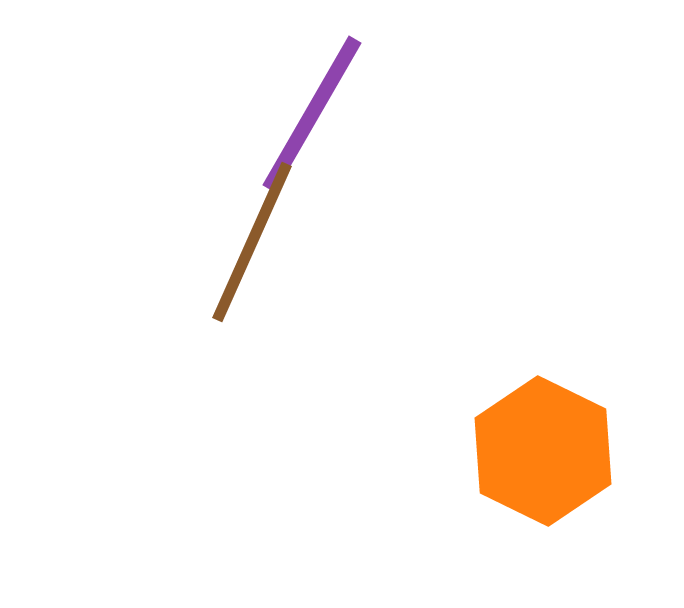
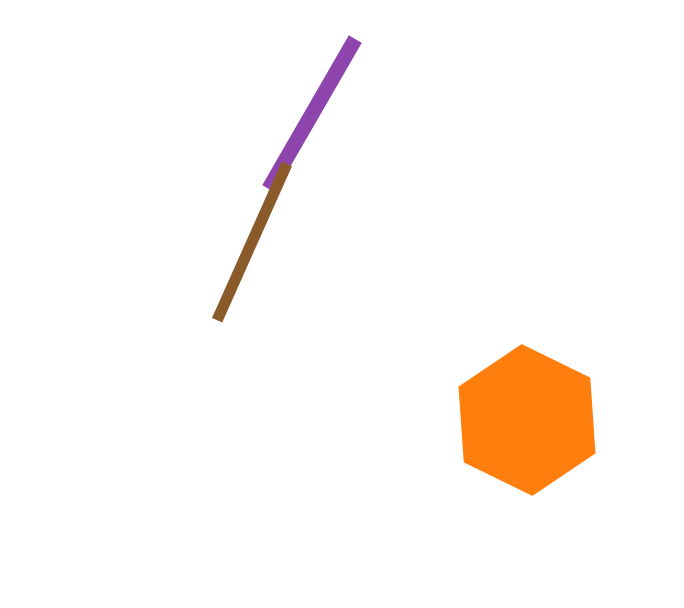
orange hexagon: moved 16 px left, 31 px up
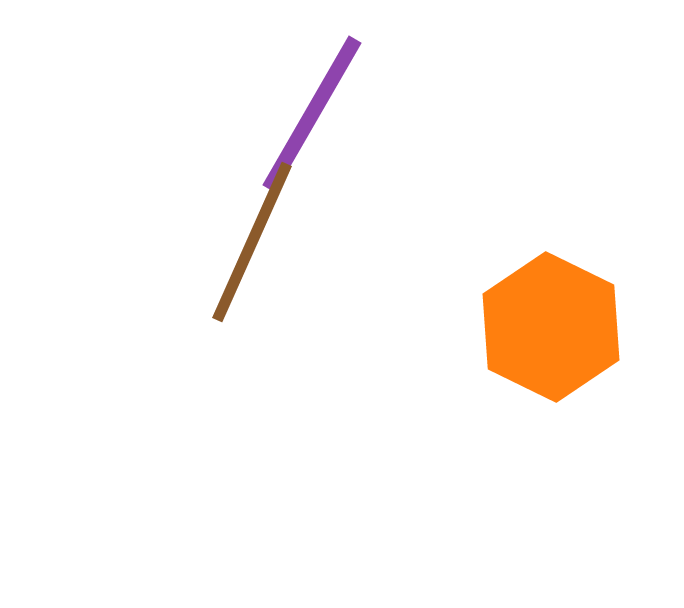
orange hexagon: moved 24 px right, 93 px up
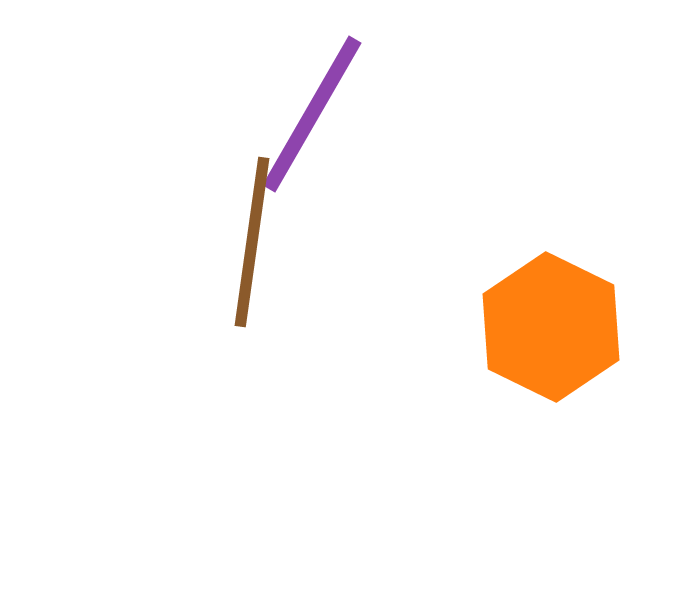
brown line: rotated 16 degrees counterclockwise
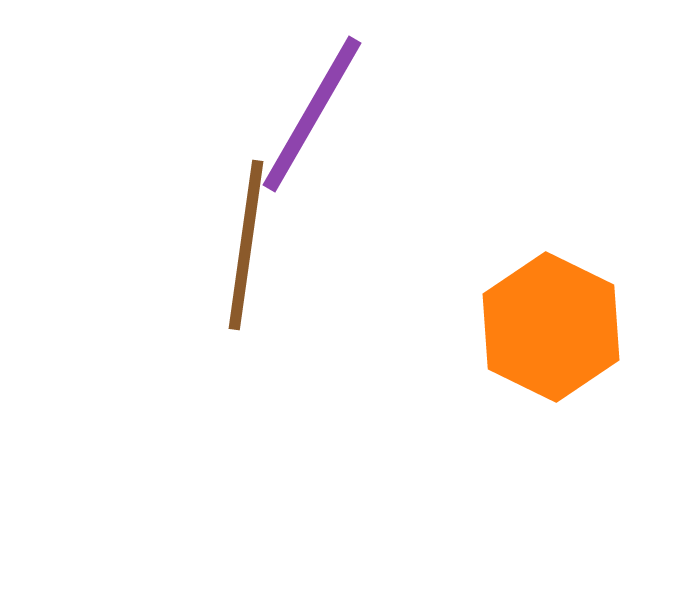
brown line: moved 6 px left, 3 px down
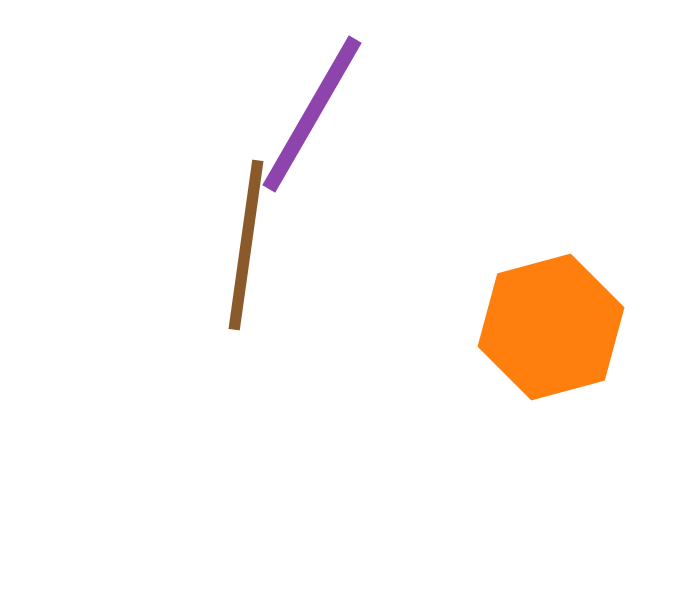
orange hexagon: rotated 19 degrees clockwise
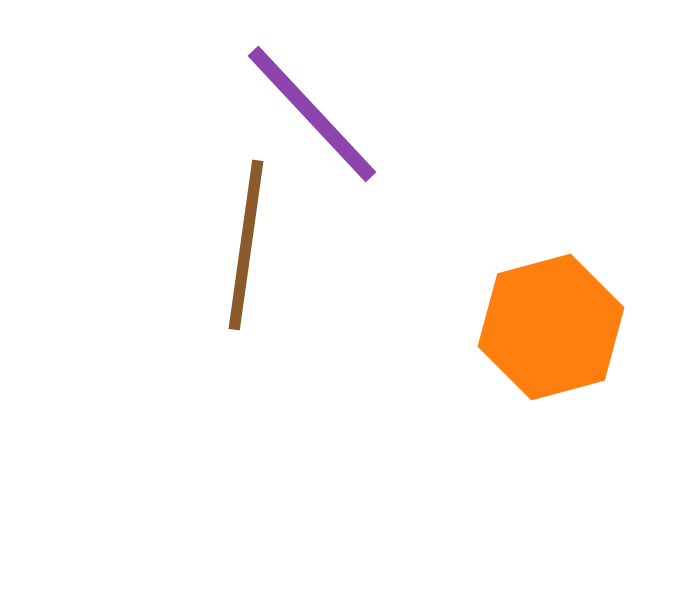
purple line: rotated 73 degrees counterclockwise
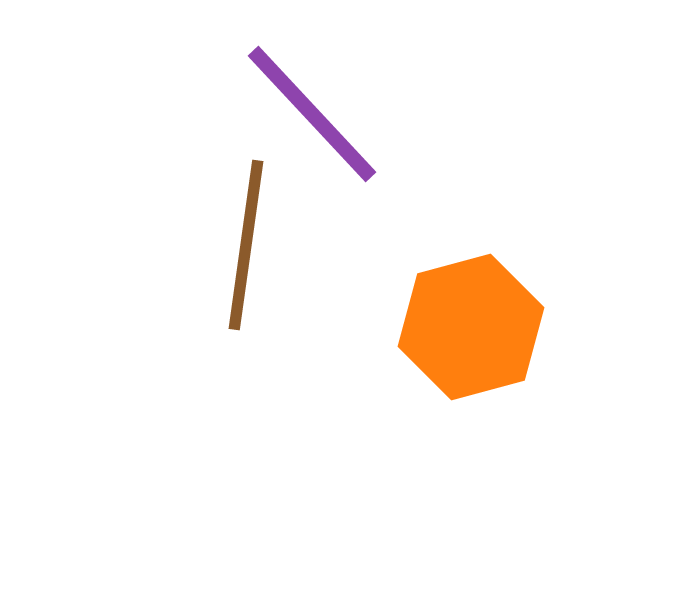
orange hexagon: moved 80 px left
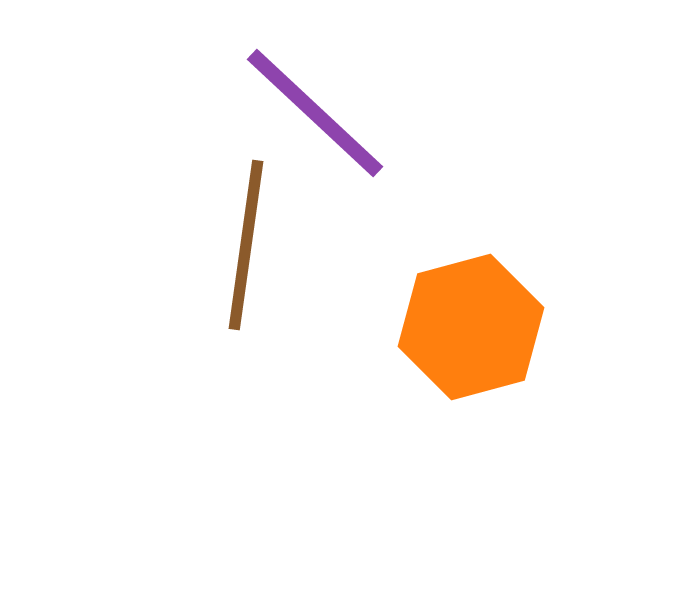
purple line: moved 3 px right, 1 px up; rotated 4 degrees counterclockwise
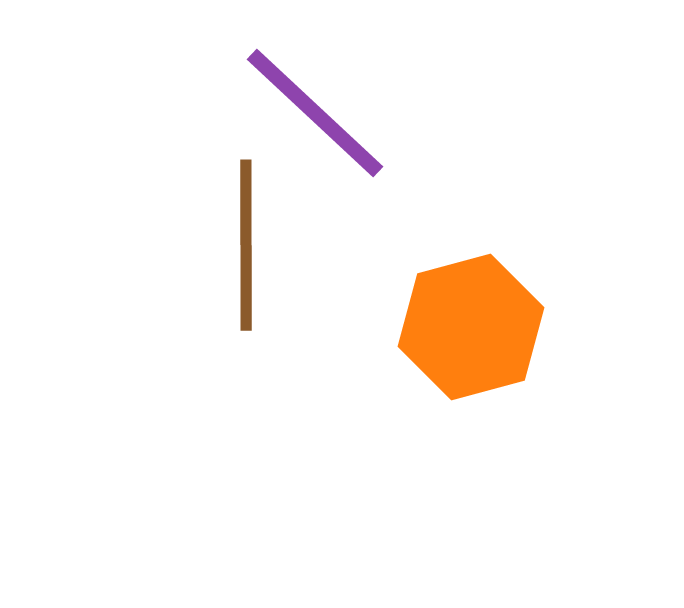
brown line: rotated 8 degrees counterclockwise
